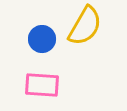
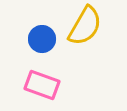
pink rectangle: rotated 16 degrees clockwise
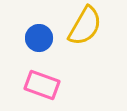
blue circle: moved 3 px left, 1 px up
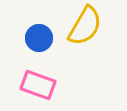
pink rectangle: moved 4 px left
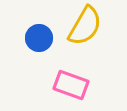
pink rectangle: moved 33 px right
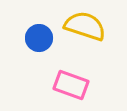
yellow semicircle: rotated 102 degrees counterclockwise
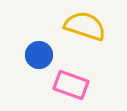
blue circle: moved 17 px down
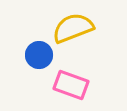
yellow semicircle: moved 12 px left, 2 px down; rotated 39 degrees counterclockwise
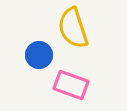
yellow semicircle: rotated 87 degrees counterclockwise
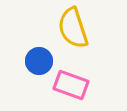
blue circle: moved 6 px down
